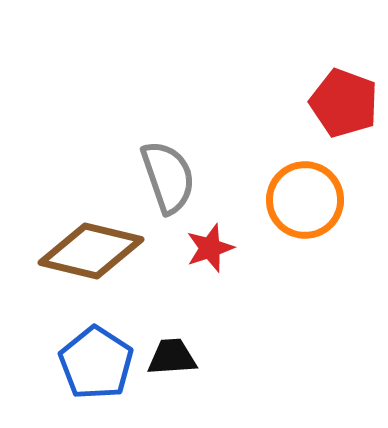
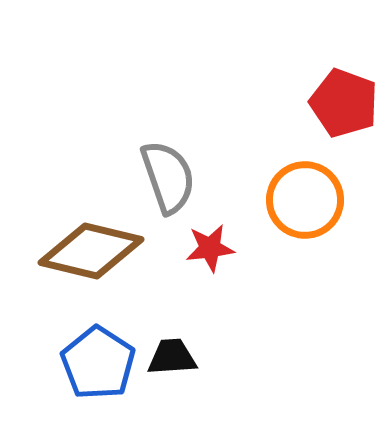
red star: rotated 12 degrees clockwise
blue pentagon: moved 2 px right
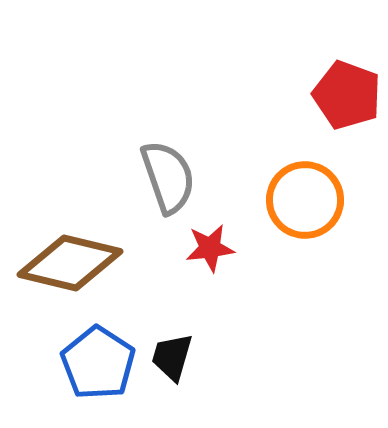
red pentagon: moved 3 px right, 8 px up
brown diamond: moved 21 px left, 12 px down
black trapezoid: rotated 70 degrees counterclockwise
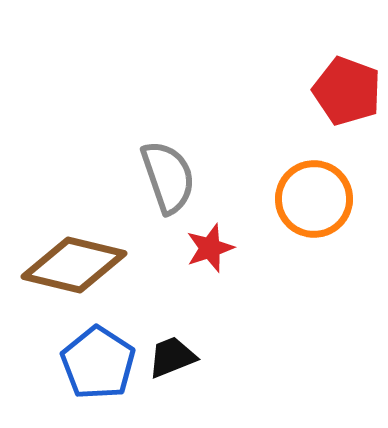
red pentagon: moved 4 px up
orange circle: moved 9 px right, 1 px up
red star: rotated 12 degrees counterclockwise
brown diamond: moved 4 px right, 2 px down
black trapezoid: rotated 52 degrees clockwise
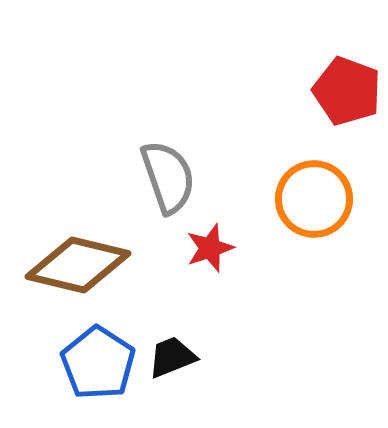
brown diamond: moved 4 px right
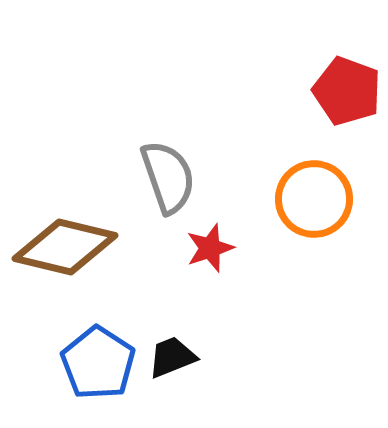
brown diamond: moved 13 px left, 18 px up
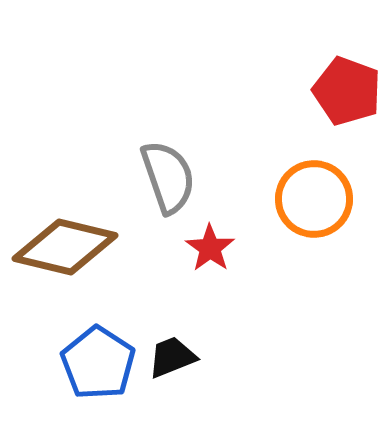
red star: rotated 18 degrees counterclockwise
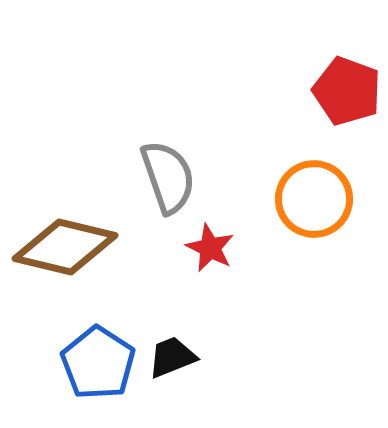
red star: rotated 9 degrees counterclockwise
